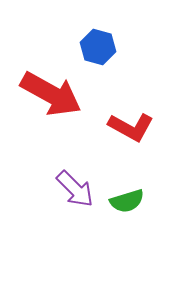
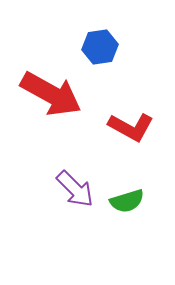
blue hexagon: moved 2 px right; rotated 24 degrees counterclockwise
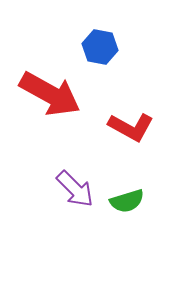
blue hexagon: rotated 20 degrees clockwise
red arrow: moved 1 px left
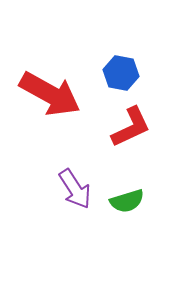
blue hexagon: moved 21 px right, 26 px down
red L-shape: rotated 54 degrees counterclockwise
purple arrow: rotated 12 degrees clockwise
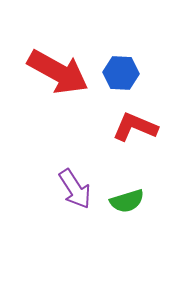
blue hexagon: rotated 8 degrees counterclockwise
red arrow: moved 8 px right, 22 px up
red L-shape: moved 4 px right; rotated 132 degrees counterclockwise
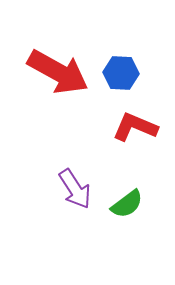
green semicircle: moved 3 px down; rotated 20 degrees counterclockwise
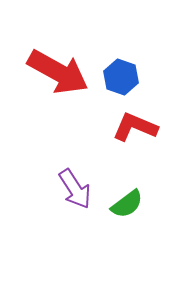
blue hexagon: moved 4 px down; rotated 16 degrees clockwise
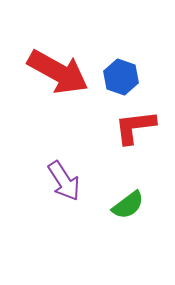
red L-shape: rotated 30 degrees counterclockwise
purple arrow: moved 11 px left, 8 px up
green semicircle: moved 1 px right, 1 px down
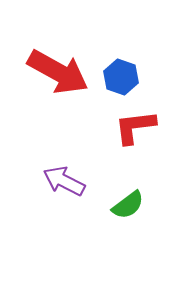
purple arrow: rotated 150 degrees clockwise
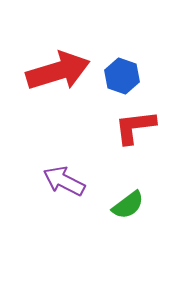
red arrow: moved 1 px up; rotated 46 degrees counterclockwise
blue hexagon: moved 1 px right, 1 px up
